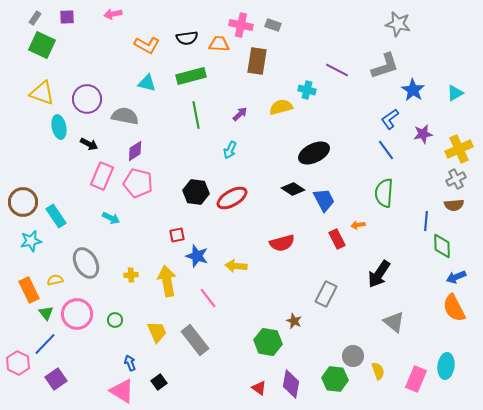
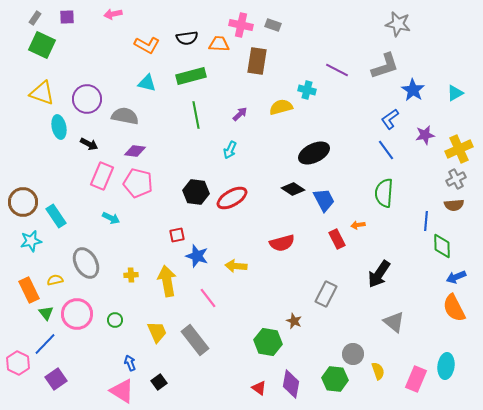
purple star at (423, 134): moved 2 px right, 1 px down
purple diamond at (135, 151): rotated 40 degrees clockwise
gray circle at (353, 356): moved 2 px up
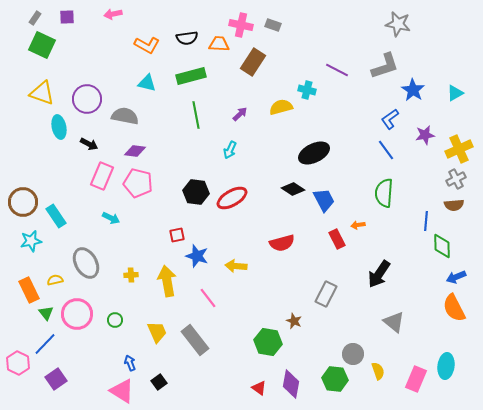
brown rectangle at (257, 61): moved 4 px left, 1 px down; rotated 24 degrees clockwise
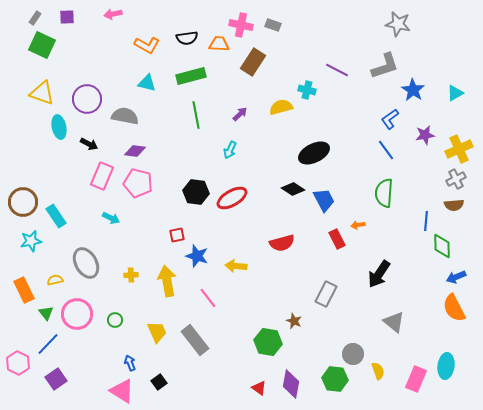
orange rectangle at (29, 290): moved 5 px left
blue line at (45, 344): moved 3 px right
